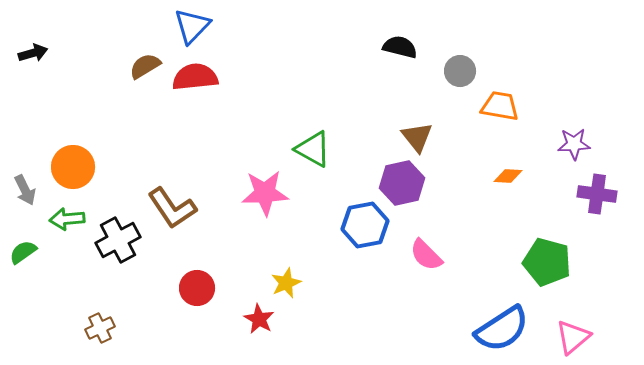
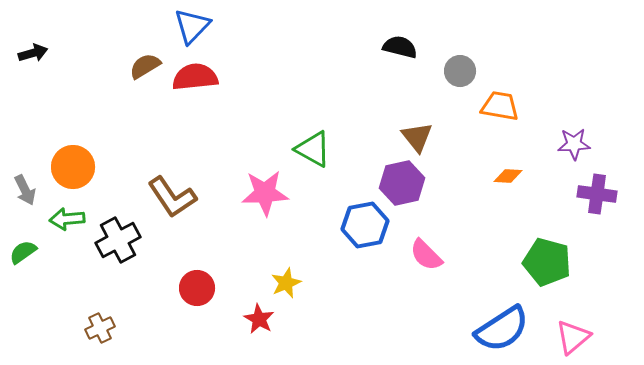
brown L-shape: moved 11 px up
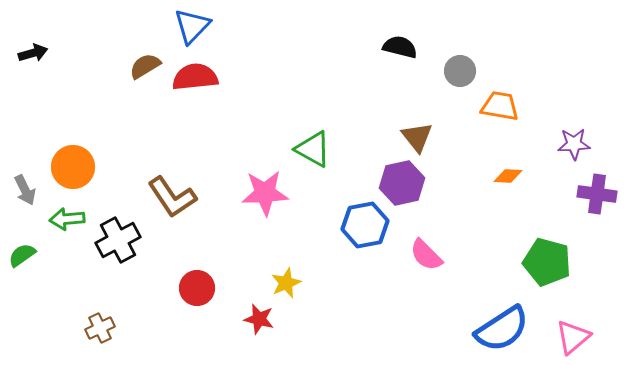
green semicircle: moved 1 px left, 3 px down
red star: rotated 16 degrees counterclockwise
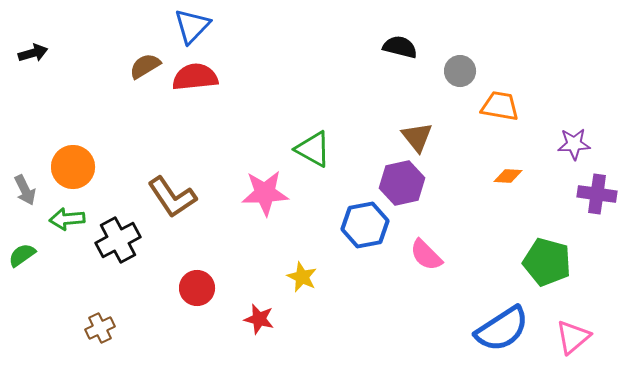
yellow star: moved 16 px right, 6 px up; rotated 24 degrees counterclockwise
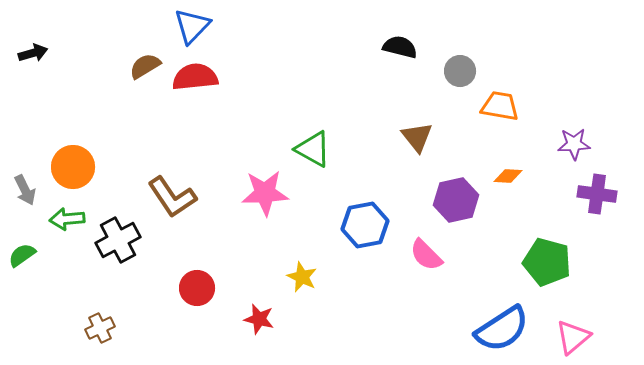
purple hexagon: moved 54 px right, 17 px down
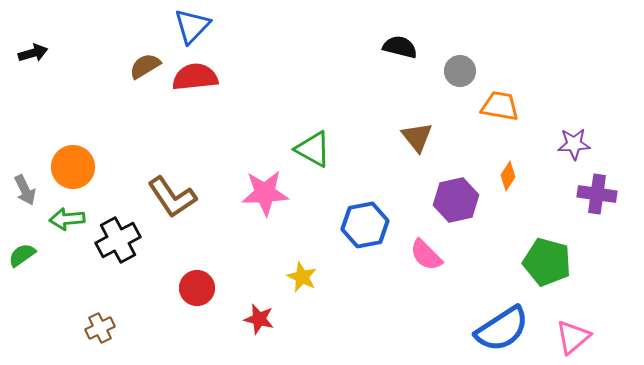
orange diamond: rotated 60 degrees counterclockwise
